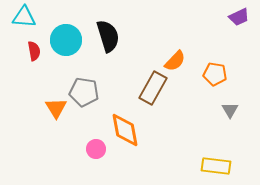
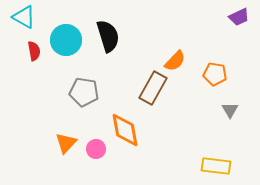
cyan triangle: rotated 25 degrees clockwise
orange triangle: moved 10 px right, 35 px down; rotated 15 degrees clockwise
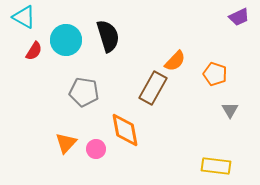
red semicircle: rotated 42 degrees clockwise
orange pentagon: rotated 10 degrees clockwise
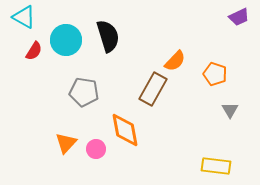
brown rectangle: moved 1 px down
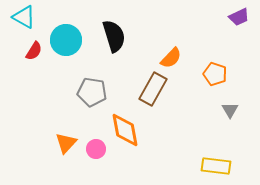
black semicircle: moved 6 px right
orange semicircle: moved 4 px left, 3 px up
gray pentagon: moved 8 px right
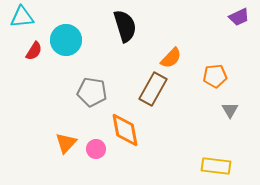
cyan triangle: moved 2 px left; rotated 35 degrees counterclockwise
black semicircle: moved 11 px right, 10 px up
orange pentagon: moved 2 px down; rotated 25 degrees counterclockwise
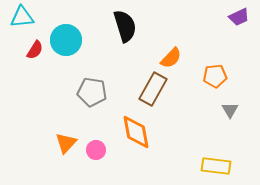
red semicircle: moved 1 px right, 1 px up
orange diamond: moved 11 px right, 2 px down
pink circle: moved 1 px down
